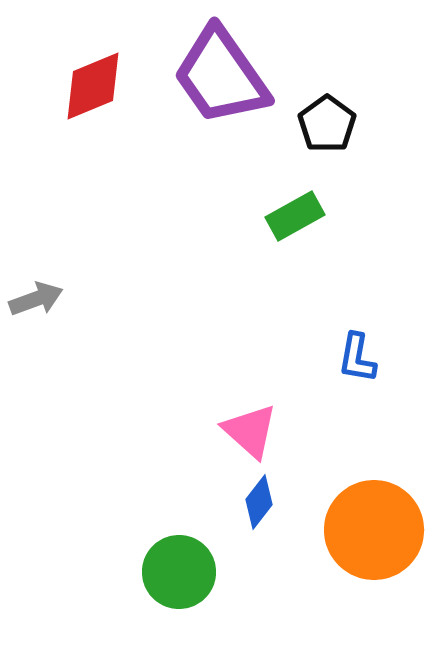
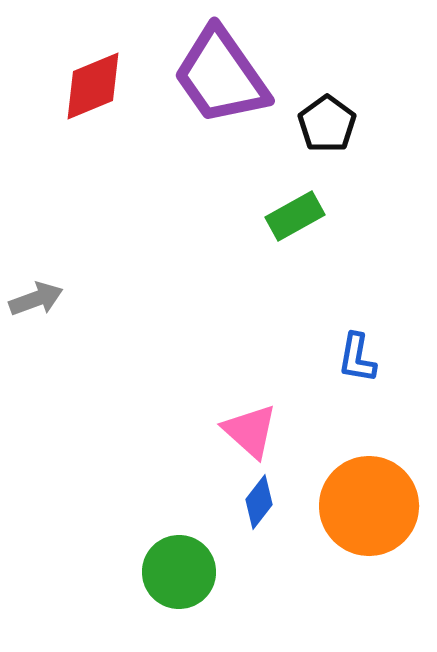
orange circle: moved 5 px left, 24 px up
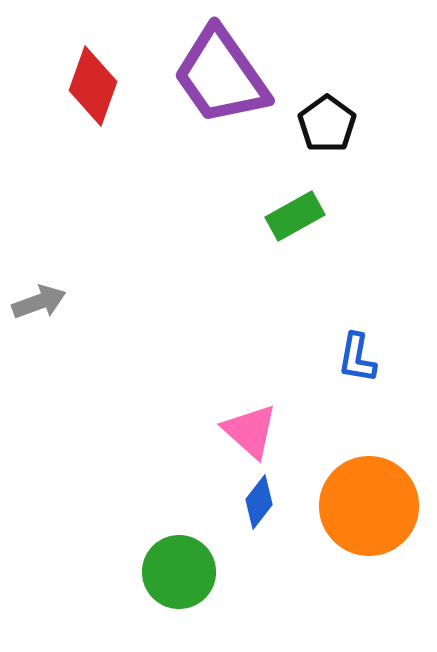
red diamond: rotated 48 degrees counterclockwise
gray arrow: moved 3 px right, 3 px down
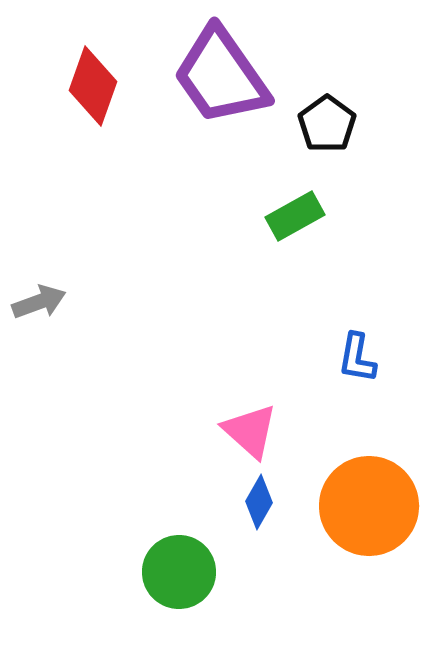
blue diamond: rotated 8 degrees counterclockwise
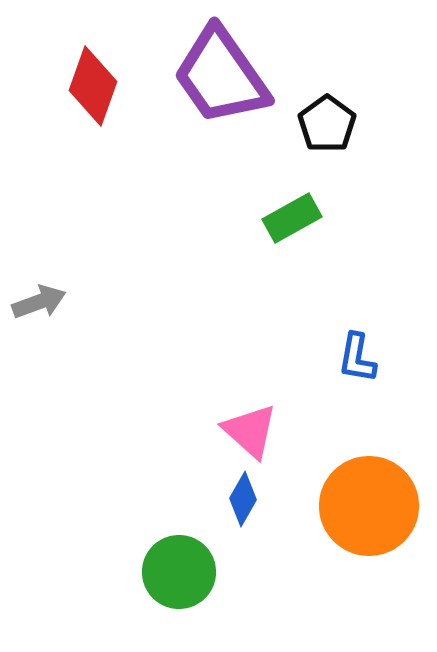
green rectangle: moved 3 px left, 2 px down
blue diamond: moved 16 px left, 3 px up
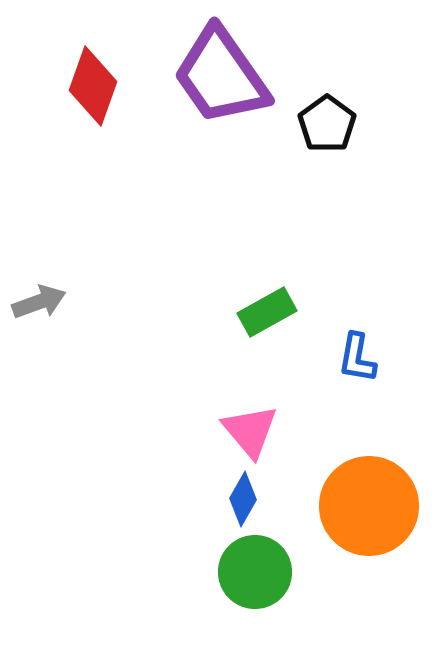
green rectangle: moved 25 px left, 94 px down
pink triangle: rotated 8 degrees clockwise
green circle: moved 76 px right
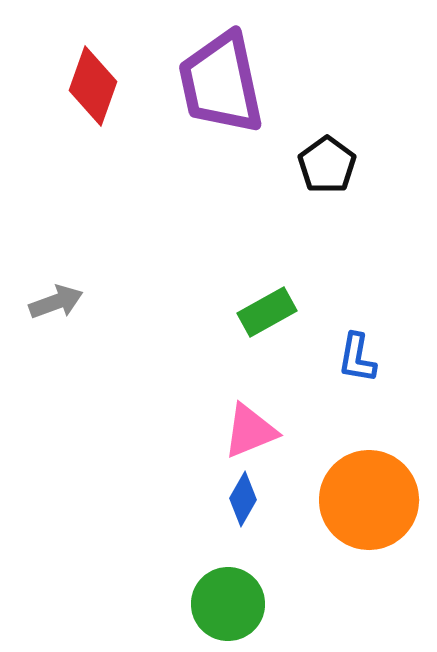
purple trapezoid: moved 7 px down; rotated 23 degrees clockwise
black pentagon: moved 41 px down
gray arrow: moved 17 px right
pink triangle: rotated 48 degrees clockwise
orange circle: moved 6 px up
green circle: moved 27 px left, 32 px down
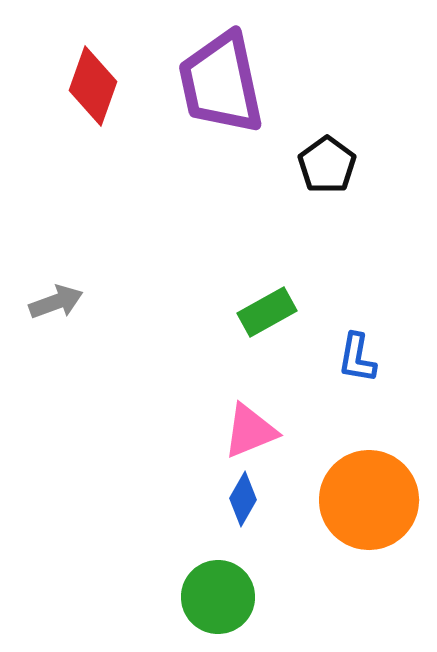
green circle: moved 10 px left, 7 px up
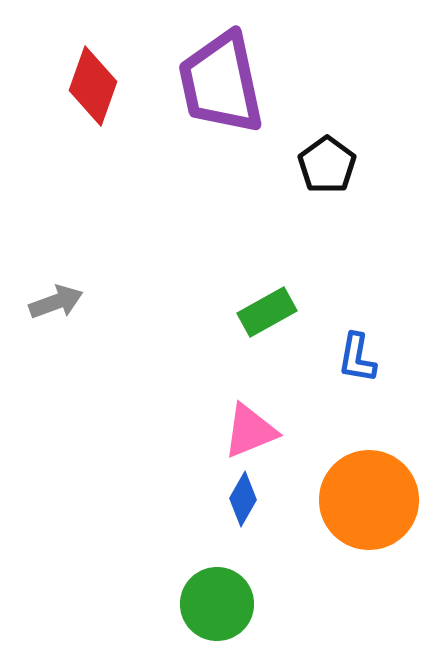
green circle: moved 1 px left, 7 px down
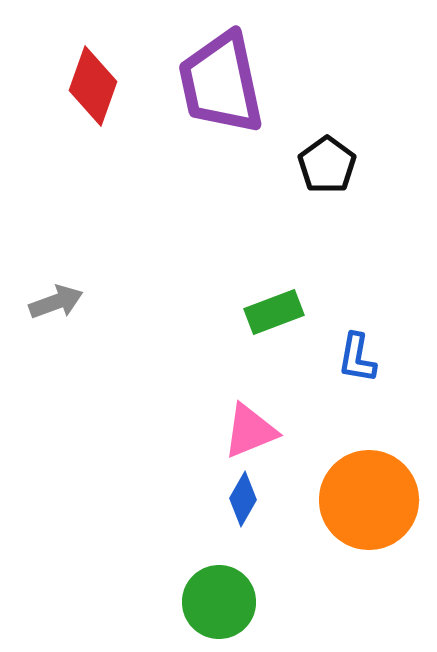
green rectangle: moved 7 px right; rotated 8 degrees clockwise
green circle: moved 2 px right, 2 px up
